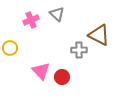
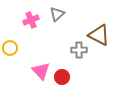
gray triangle: rotated 35 degrees clockwise
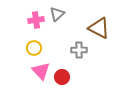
pink cross: moved 5 px right; rotated 14 degrees clockwise
brown triangle: moved 7 px up
yellow circle: moved 24 px right
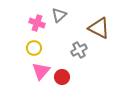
gray triangle: moved 2 px right, 1 px down
pink cross: moved 1 px right, 3 px down; rotated 28 degrees clockwise
gray cross: rotated 28 degrees counterclockwise
pink triangle: rotated 24 degrees clockwise
